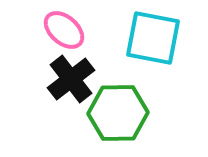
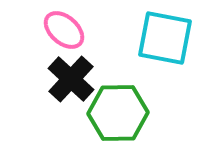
cyan square: moved 12 px right
black cross: rotated 9 degrees counterclockwise
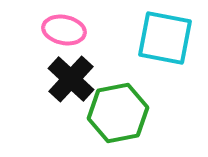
pink ellipse: rotated 30 degrees counterclockwise
green hexagon: rotated 10 degrees counterclockwise
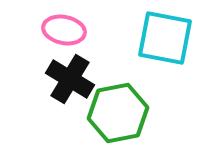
black cross: moved 1 px left; rotated 12 degrees counterclockwise
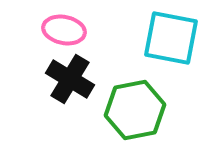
cyan square: moved 6 px right
green hexagon: moved 17 px right, 3 px up
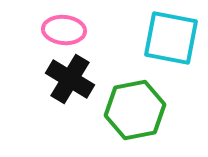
pink ellipse: rotated 6 degrees counterclockwise
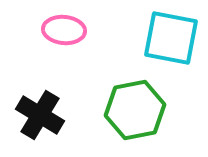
black cross: moved 30 px left, 36 px down
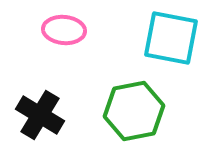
green hexagon: moved 1 px left, 1 px down
